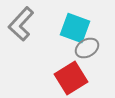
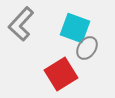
gray ellipse: rotated 25 degrees counterclockwise
red square: moved 10 px left, 4 px up
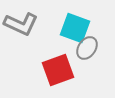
gray L-shape: rotated 108 degrees counterclockwise
red square: moved 3 px left, 4 px up; rotated 12 degrees clockwise
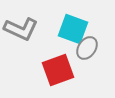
gray L-shape: moved 5 px down
cyan square: moved 2 px left, 1 px down
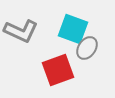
gray L-shape: moved 2 px down
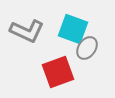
gray L-shape: moved 6 px right
red square: moved 2 px down
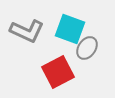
cyan square: moved 3 px left
red square: rotated 8 degrees counterclockwise
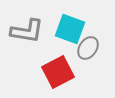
gray L-shape: rotated 16 degrees counterclockwise
gray ellipse: moved 1 px right
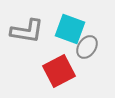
gray ellipse: moved 1 px left, 1 px up
red square: moved 1 px right, 1 px up
